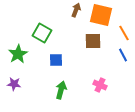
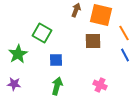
blue line: moved 2 px right
green arrow: moved 4 px left, 4 px up
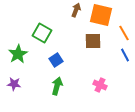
blue square: rotated 32 degrees counterclockwise
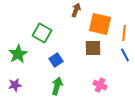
orange square: moved 1 px left, 9 px down
orange line: rotated 35 degrees clockwise
brown square: moved 7 px down
purple star: moved 1 px right, 1 px down; rotated 16 degrees counterclockwise
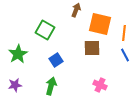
green square: moved 3 px right, 3 px up
brown square: moved 1 px left
green arrow: moved 6 px left
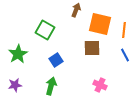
orange line: moved 3 px up
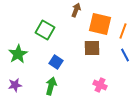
orange line: moved 1 px left, 1 px down; rotated 14 degrees clockwise
blue square: moved 2 px down; rotated 24 degrees counterclockwise
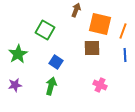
blue line: rotated 24 degrees clockwise
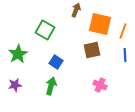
brown square: moved 2 px down; rotated 12 degrees counterclockwise
